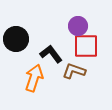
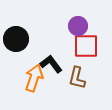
black L-shape: moved 10 px down
brown L-shape: moved 3 px right, 7 px down; rotated 95 degrees counterclockwise
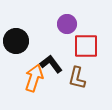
purple circle: moved 11 px left, 2 px up
black circle: moved 2 px down
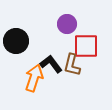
brown L-shape: moved 5 px left, 13 px up
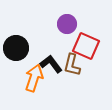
black circle: moved 7 px down
red square: rotated 24 degrees clockwise
